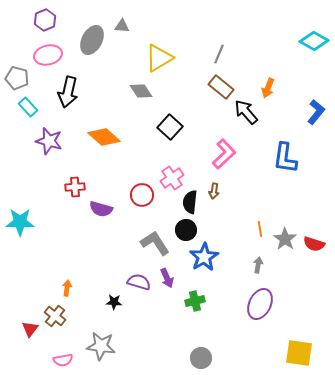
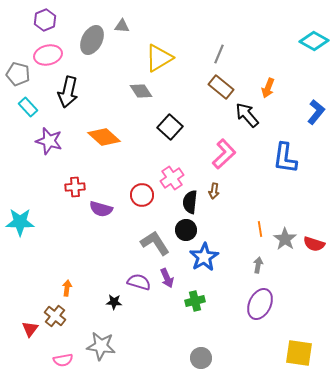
gray pentagon at (17, 78): moved 1 px right, 4 px up
black arrow at (246, 112): moved 1 px right, 3 px down
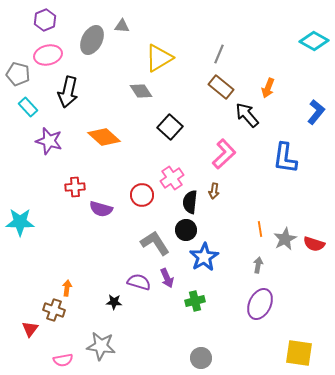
gray star at (285, 239): rotated 10 degrees clockwise
brown cross at (55, 316): moved 1 px left, 6 px up; rotated 20 degrees counterclockwise
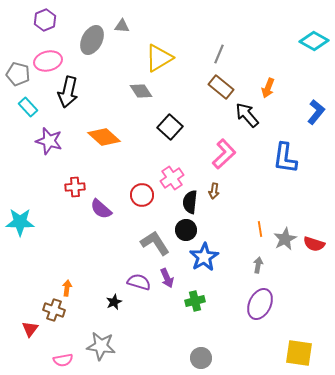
pink ellipse at (48, 55): moved 6 px down
purple semicircle at (101, 209): rotated 25 degrees clockwise
black star at (114, 302): rotated 28 degrees counterclockwise
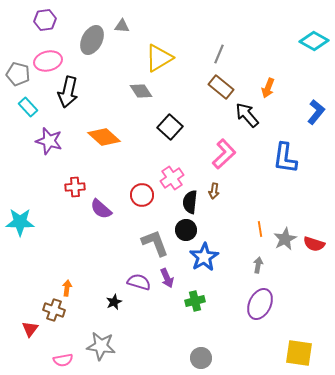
purple hexagon at (45, 20): rotated 15 degrees clockwise
gray L-shape at (155, 243): rotated 12 degrees clockwise
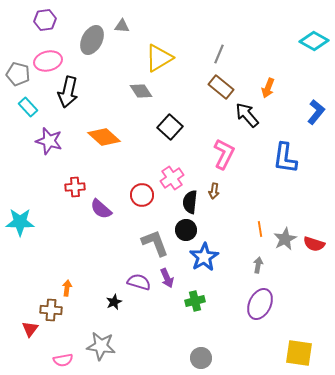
pink L-shape at (224, 154): rotated 20 degrees counterclockwise
brown cross at (54, 310): moved 3 px left; rotated 15 degrees counterclockwise
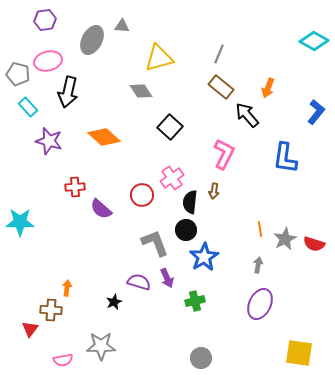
yellow triangle at (159, 58): rotated 16 degrees clockwise
gray star at (101, 346): rotated 8 degrees counterclockwise
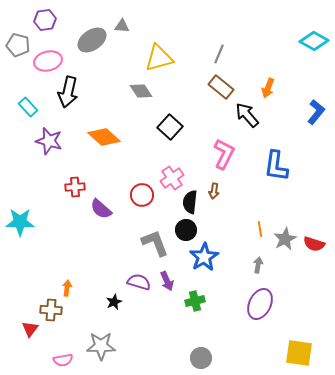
gray ellipse at (92, 40): rotated 28 degrees clockwise
gray pentagon at (18, 74): moved 29 px up
blue L-shape at (285, 158): moved 9 px left, 8 px down
purple arrow at (167, 278): moved 3 px down
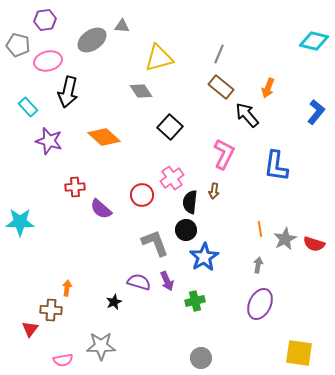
cyan diamond at (314, 41): rotated 16 degrees counterclockwise
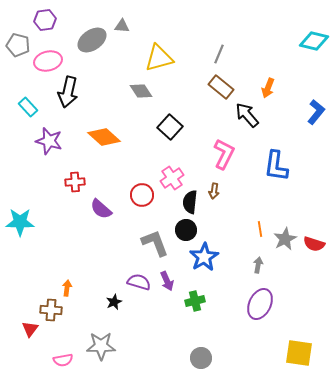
red cross at (75, 187): moved 5 px up
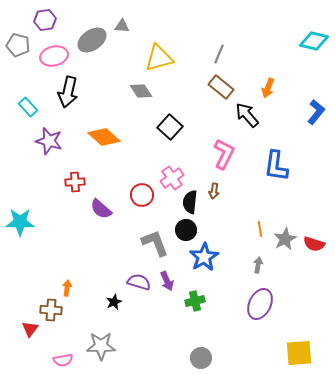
pink ellipse at (48, 61): moved 6 px right, 5 px up
yellow square at (299, 353): rotated 12 degrees counterclockwise
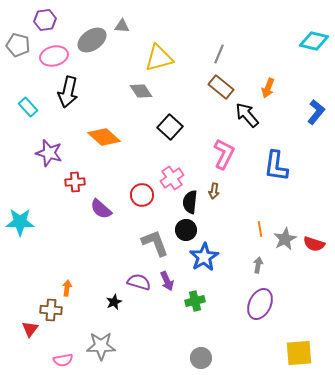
purple star at (49, 141): moved 12 px down
